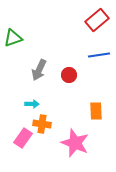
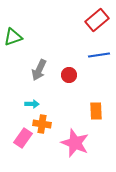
green triangle: moved 1 px up
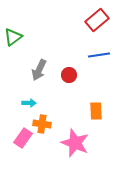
green triangle: rotated 18 degrees counterclockwise
cyan arrow: moved 3 px left, 1 px up
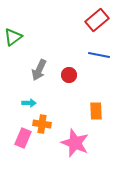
blue line: rotated 20 degrees clockwise
pink rectangle: rotated 12 degrees counterclockwise
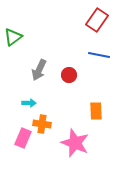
red rectangle: rotated 15 degrees counterclockwise
